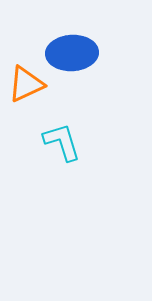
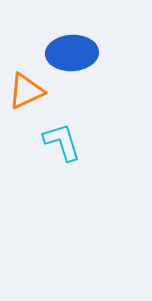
orange triangle: moved 7 px down
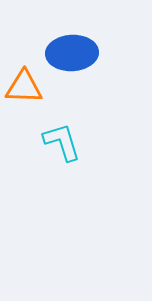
orange triangle: moved 2 px left, 4 px up; rotated 27 degrees clockwise
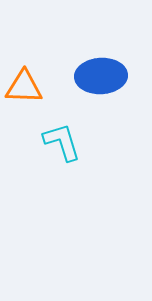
blue ellipse: moved 29 px right, 23 px down
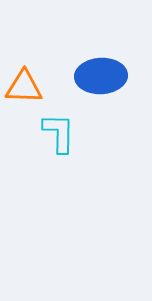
cyan L-shape: moved 3 px left, 9 px up; rotated 18 degrees clockwise
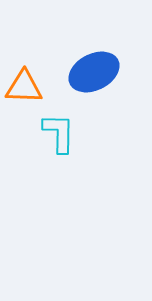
blue ellipse: moved 7 px left, 4 px up; rotated 24 degrees counterclockwise
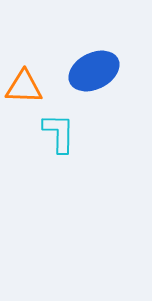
blue ellipse: moved 1 px up
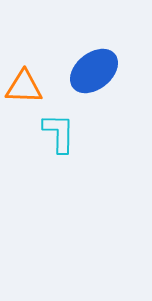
blue ellipse: rotated 12 degrees counterclockwise
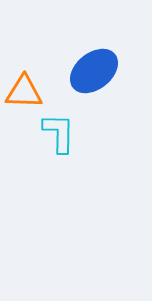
orange triangle: moved 5 px down
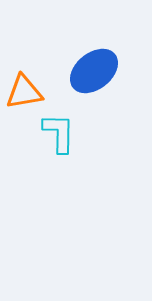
orange triangle: rotated 12 degrees counterclockwise
